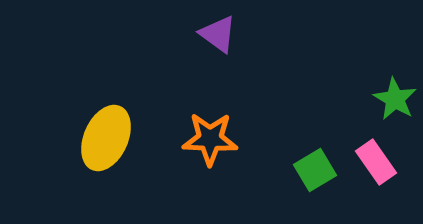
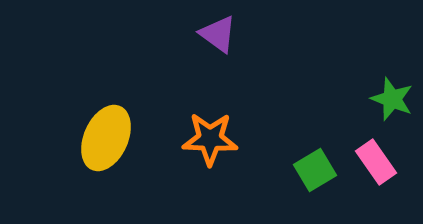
green star: moved 3 px left; rotated 9 degrees counterclockwise
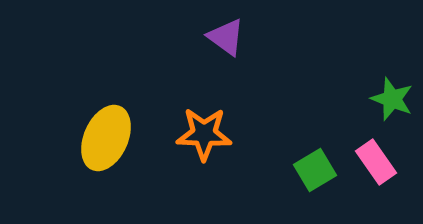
purple triangle: moved 8 px right, 3 px down
orange star: moved 6 px left, 5 px up
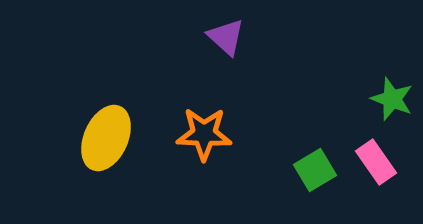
purple triangle: rotated 6 degrees clockwise
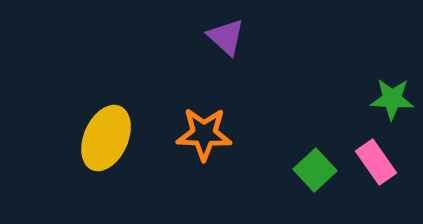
green star: rotated 18 degrees counterclockwise
green square: rotated 12 degrees counterclockwise
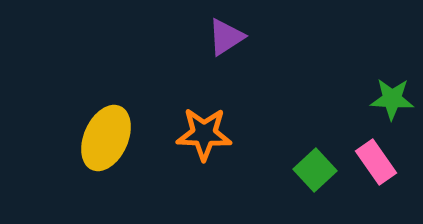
purple triangle: rotated 45 degrees clockwise
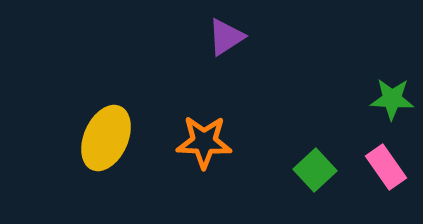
orange star: moved 8 px down
pink rectangle: moved 10 px right, 5 px down
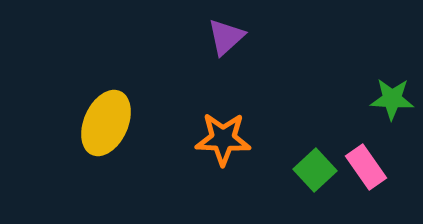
purple triangle: rotated 9 degrees counterclockwise
yellow ellipse: moved 15 px up
orange star: moved 19 px right, 3 px up
pink rectangle: moved 20 px left
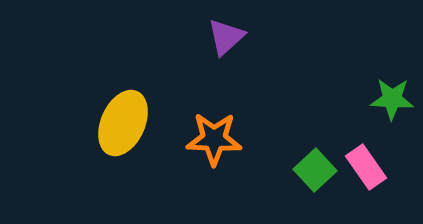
yellow ellipse: moved 17 px right
orange star: moved 9 px left
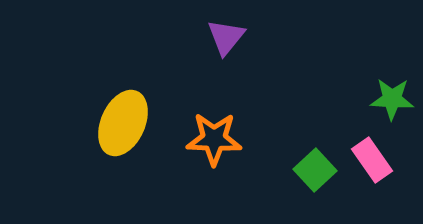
purple triangle: rotated 9 degrees counterclockwise
pink rectangle: moved 6 px right, 7 px up
